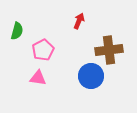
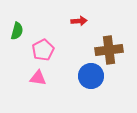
red arrow: rotated 63 degrees clockwise
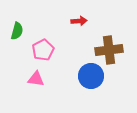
pink triangle: moved 2 px left, 1 px down
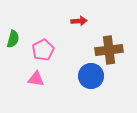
green semicircle: moved 4 px left, 8 px down
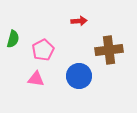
blue circle: moved 12 px left
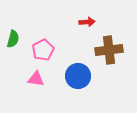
red arrow: moved 8 px right, 1 px down
blue circle: moved 1 px left
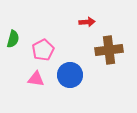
blue circle: moved 8 px left, 1 px up
